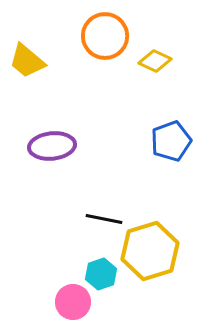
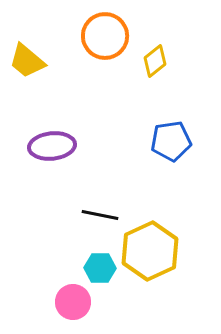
yellow diamond: rotated 64 degrees counterclockwise
blue pentagon: rotated 12 degrees clockwise
black line: moved 4 px left, 4 px up
yellow hexagon: rotated 8 degrees counterclockwise
cyan hexagon: moved 1 px left, 6 px up; rotated 20 degrees clockwise
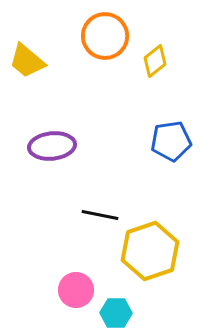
yellow hexagon: rotated 6 degrees clockwise
cyan hexagon: moved 16 px right, 45 px down
pink circle: moved 3 px right, 12 px up
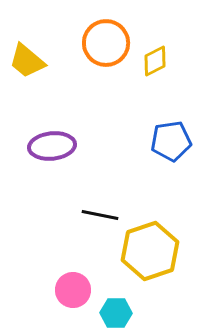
orange circle: moved 1 px right, 7 px down
yellow diamond: rotated 12 degrees clockwise
pink circle: moved 3 px left
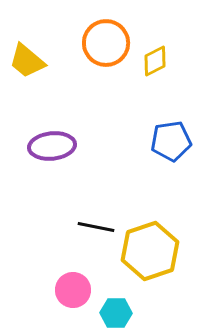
black line: moved 4 px left, 12 px down
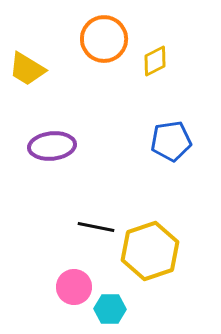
orange circle: moved 2 px left, 4 px up
yellow trapezoid: moved 8 px down; rotated 9 degrees counterclockwise
pink circle: moved 1 px right, 3 px up
cyan hexagon: moved 6 px left, 4 px up
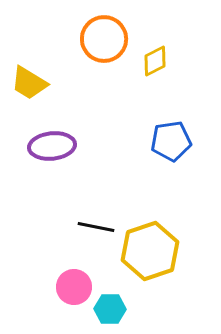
yellow trapezoid: moved 2 px right, 14 px down
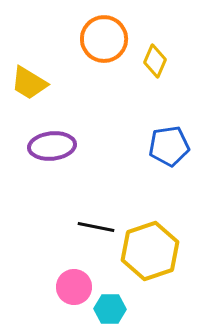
yellow diamond: rotated 40 degrees counterclockwise
blue pentagon: moved 2 px left, 5 px down
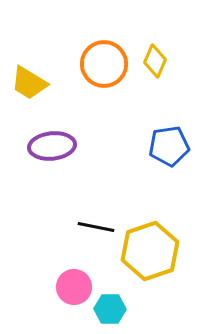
orange circle: moved 25 px down
